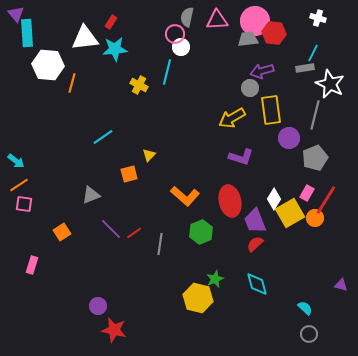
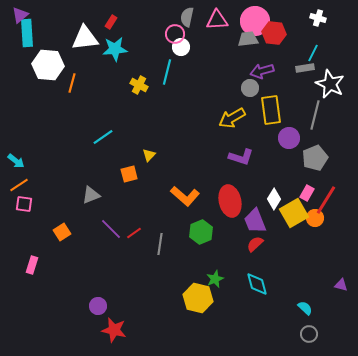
purple triangle at (16, 14): moved 4 px right, 1 px down; rotated 30 degrees clockwise
yellow square at (290, 213): moved 4 px right
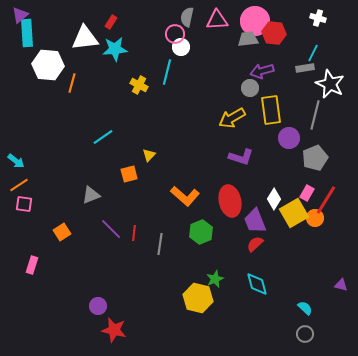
red line at (134, 233): rotated 49 degrees counterclockwise
gray circle at (309, 334): moved 4 px left
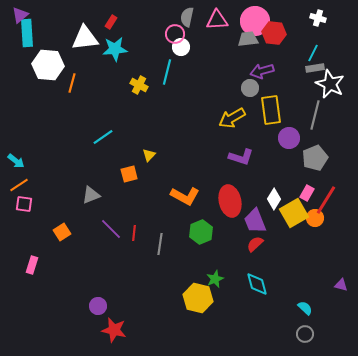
gray rectangle at (305, 68): moved 10 px right
orange L-shape at (185, 196): rotated 12 degrees counterclockwise
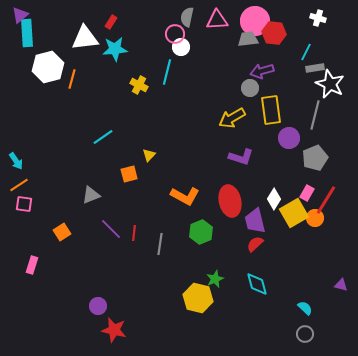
cyan line at (313, 53): moved 7 px left, 1 px up
white hexagon at (48, 65): moved 2 px down; rotated 20 degrees counterclockwise
orange line at (72, 83): moved 4 px up
cyan arrow at (16, 161): rotated 18 degrees clockwise
purple trapezoid at (255, 221): rotated 8 degrees clockwise
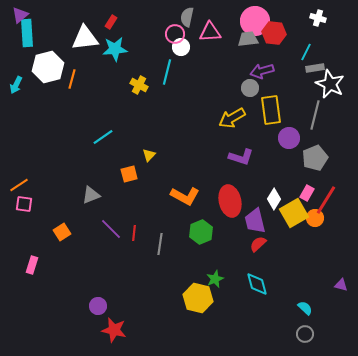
pink triangle at (217, 20): moved 7 px left, 12 px down
cyan arrow at (16, 161): moved 76 px up; rotated 60 degrees clockwise
red semicircle at (255, 244): moved 3 px right
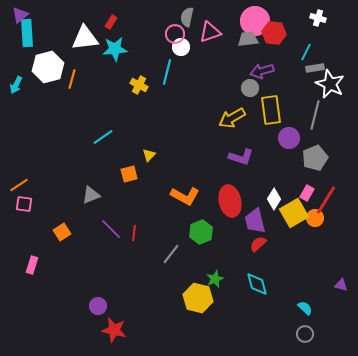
pink triangle at (210, 32): rotated 15 degrees counterclockwise
gray line at (160, 244): moved 11 px right, 10 px down; rotated 30 degrees clockwise
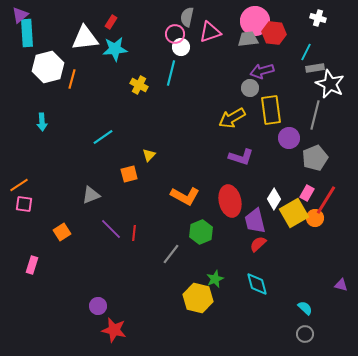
cyan line at (167, 72): moved 4 px right, 1 px down
cyan arrow at (16, 85): moved 26 px right, 37 px down; rotated 30 degrees counterclockwise
